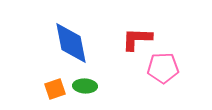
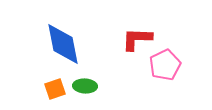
blue diamond: moved 8 px left, 1 px down
pink pentagon: moved 2 px right, 3 px up; rotated 24 degrees counterclockwise
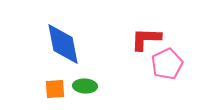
red L-shape: moved 9 px right
pink pentagon: moved 2 px right, 1 px up
orange square: rotated 15 degrees clockwise
